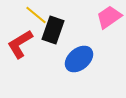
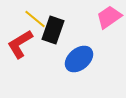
yellow line: moved 1 px left, 4 px down
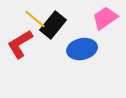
pink trapezoid: moved 4 px left, 1 px down
black rectangle: moved 5 px up; rotated 20 degrees clockwise
blue ellipse: moved 3 px right, 10 px up; rotated 28 degrees clockwise
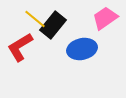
red L-shape: moved 3 px down
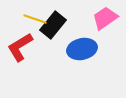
yellow line: rotated 20 degrees counterclockwise
